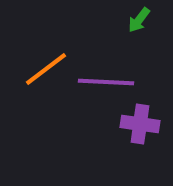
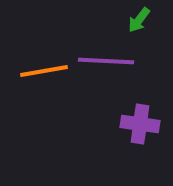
orange line: moved 2 px left, 2 px down; rotated 27 degrees clockwise
purple line: moved 21 px up
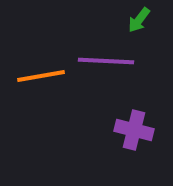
orange line: moved 3 px left, 5 px down
purple cross: moved 6 px left, 6 px down; rotated 6 degrees clockwise
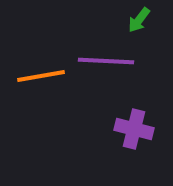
purple cross: moved 1 px up
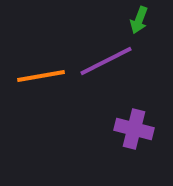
green arrow: rotated 16 degrees counterclockwise
purple line: rotated 30 degrees counterclockwise
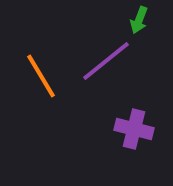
purple line: rotated 12 degrees counterclockwise
orange line: rotated 69 degrees clockwise
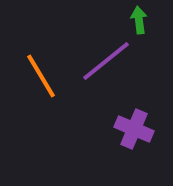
green arrow: rotated 152 degrees clockwise
purple cross: rotated 9 degrees clockwise
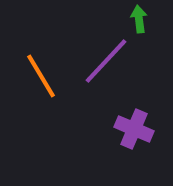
green arrow: moved 1 px up
purple line: rotated 8 degrees counterclockwise
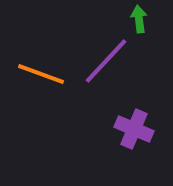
orange line: moved 2 px up; rotated 39 degrees counterclockwise
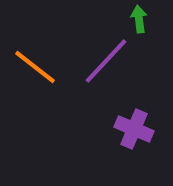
orange line: moved 6 px left, 7 px up; rotated 18 degrees clockwise
